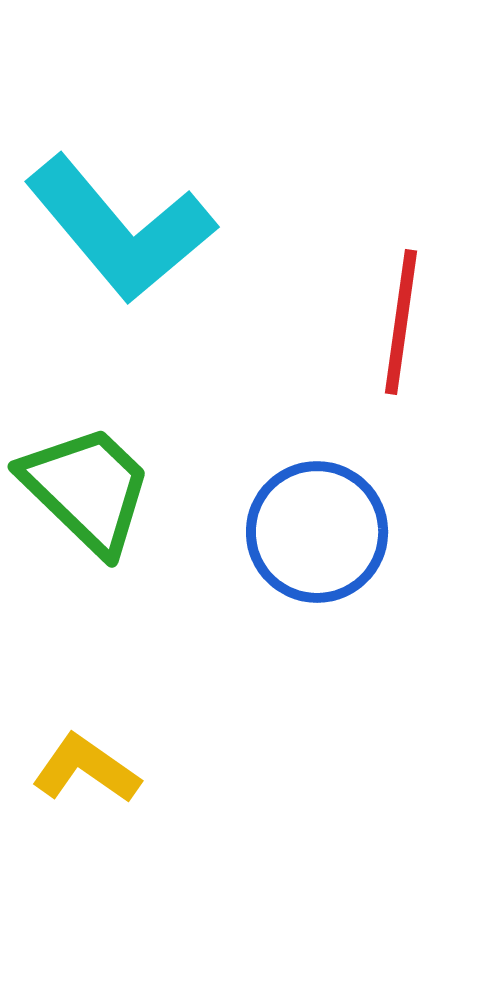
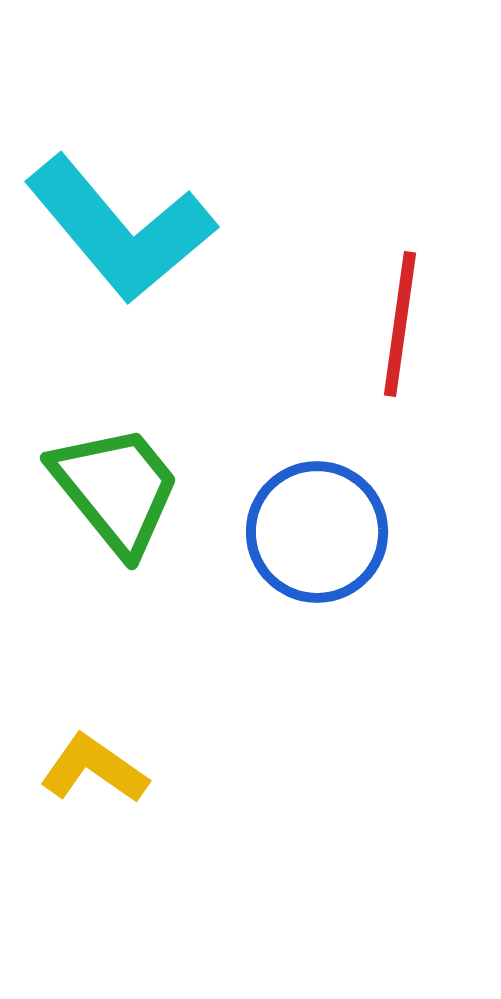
red line: moved 1 px left, 2 px down
green trapezoid: moved 29 px right; rotated 7 degrees clockwise
yellow L-shape: moved 8 px right
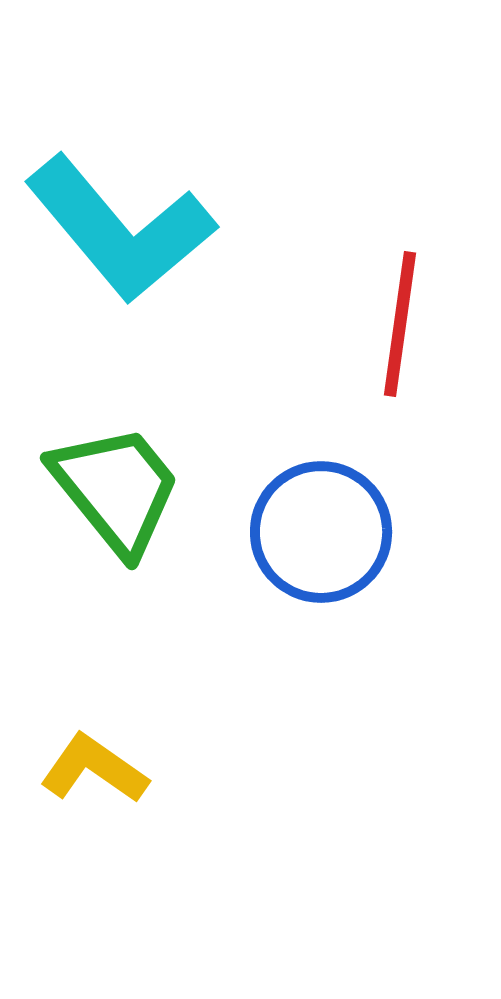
blue circle: moved 4 px right
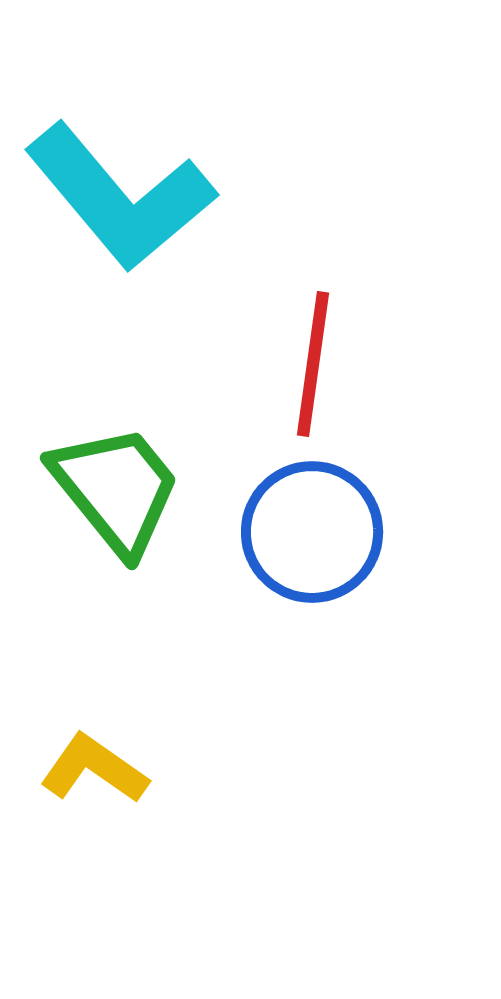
cyan L-shape: moved 32 px up
red line: moved 87 px left, 40 px down
blue circle: moved 9 px left
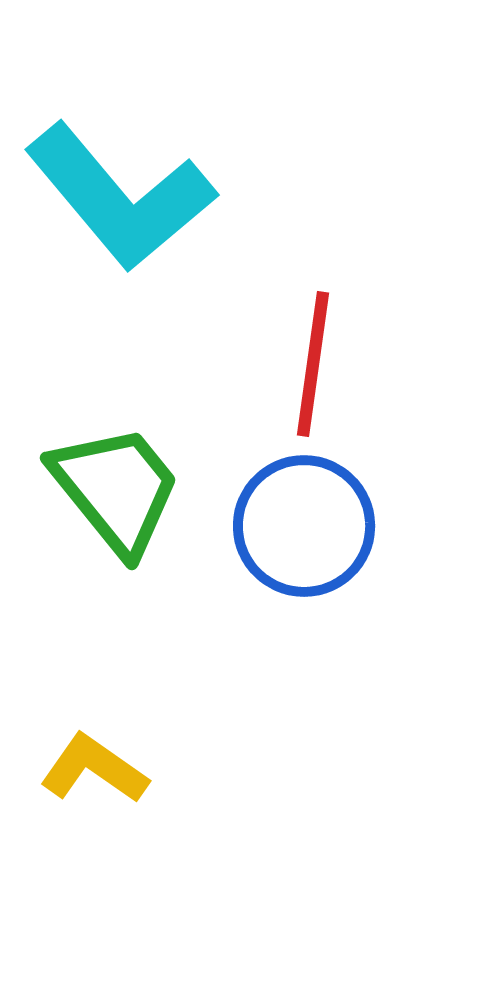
blue circle: moved 8 px left, 6 px up
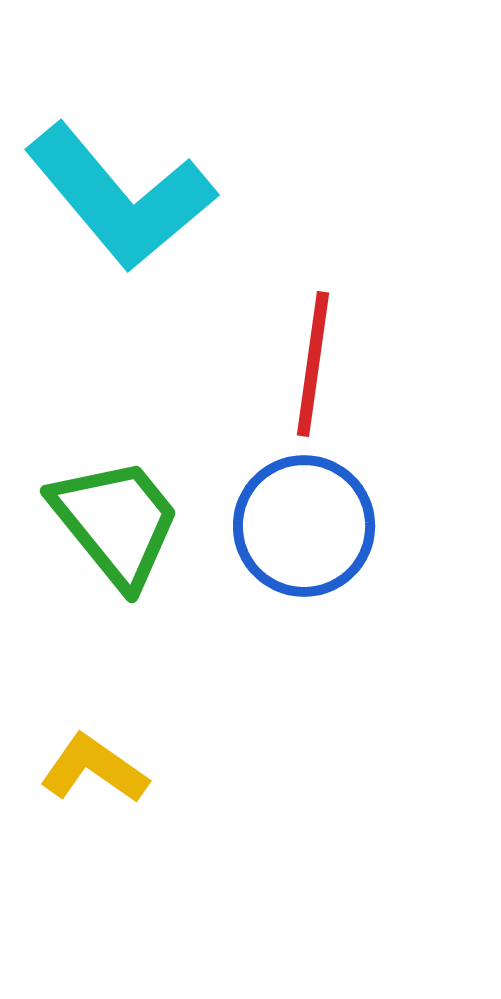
green trapezoid: moved 33 px down
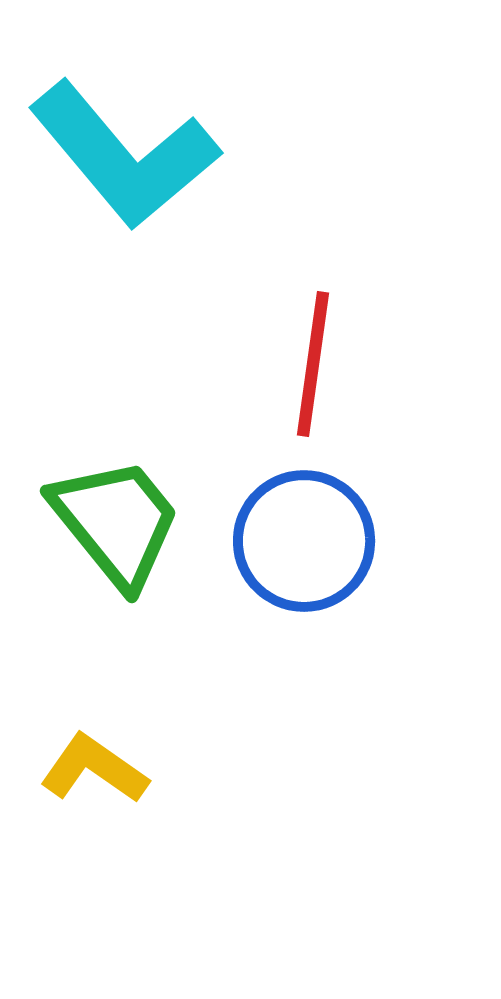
cyan L-shape: moved 4 px right, 42 px up
blue circle: moved 15 px down
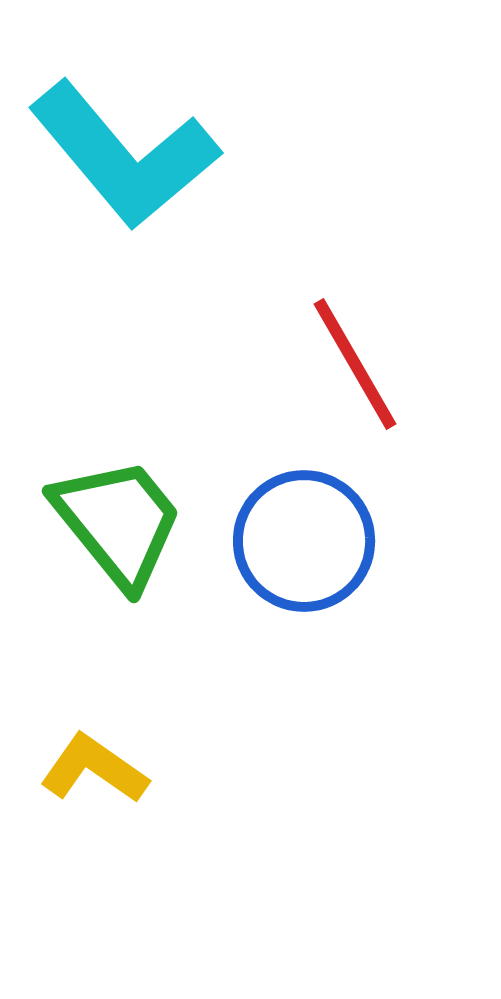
red line: moved 42 px right; rotated 38 degrees counterclockwise
green trapezoid: moved 2 px right
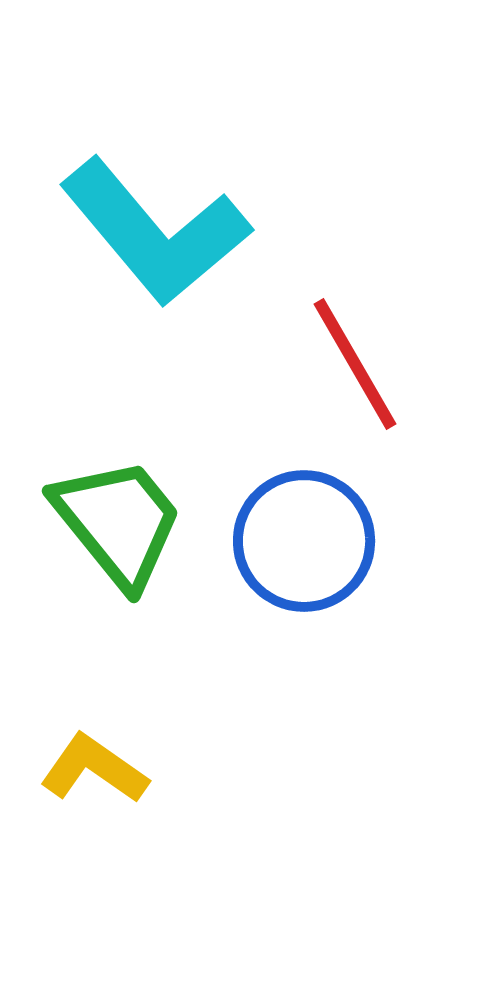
cyan L-shape: moved 31 px right, 77 px down
